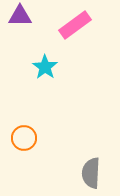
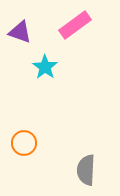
purple triangle: moved 16 px down; rotated 20 degrees clockwise
orange circle: moved 5 px down
gray semicircle: moved 5 px left, 3 px up
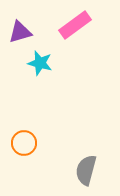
purple triangle: rotated 35 degrees counterclockwise
cyan star: moved 5 px left, 4 px up; rotated 20 degrees counterclockwise
gray semicircle: rotated 12 degrees clockwise
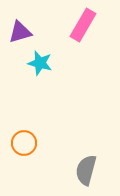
pink rectangle: moved 8 px right; rotated 24 degrees counterclockwise
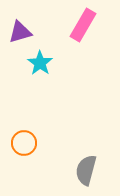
cyan star: rotated 20 degrees clockwise
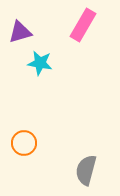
cyan star: rotated 25 degrees counterclockwise
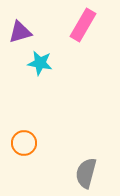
gray semicircle: moved 3 px down
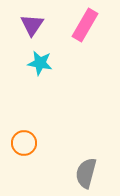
pink rectangle: moved 2 px right
purple triangle: moved 12 px right, 7 px up; rotated 40 degrees counterclockwise
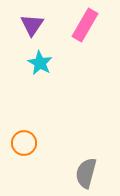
cyan star: rotated 20 degrees clockwise
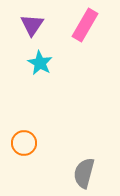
gray semicircle: moved 2 px left
